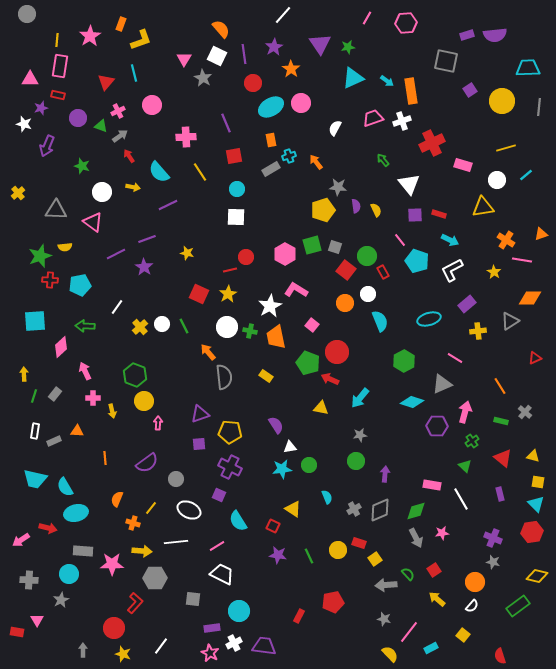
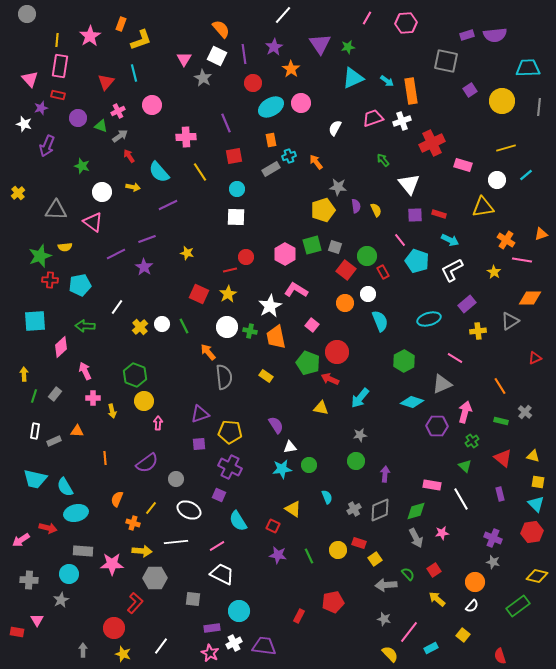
pink triangle at (30, 79): rotated 48 degrees clockwise
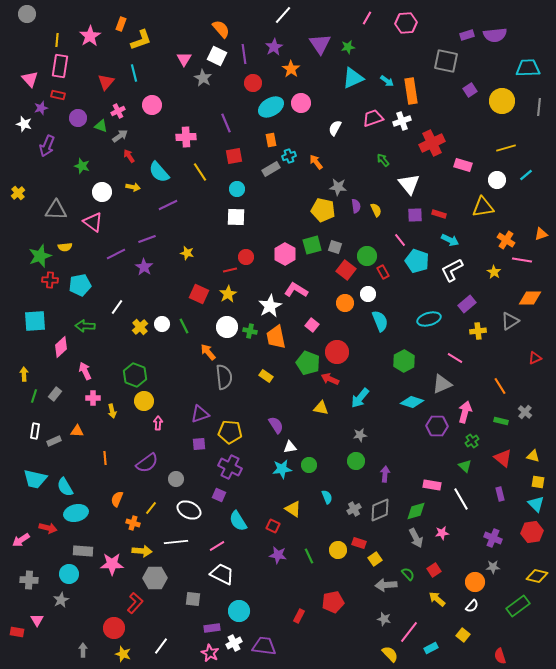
yellow pentagon at (323, 210): rotated 30 degrees clockwise
gray star at (493, 562): moved 5 px down; rotated 16 degrees counterclockwise
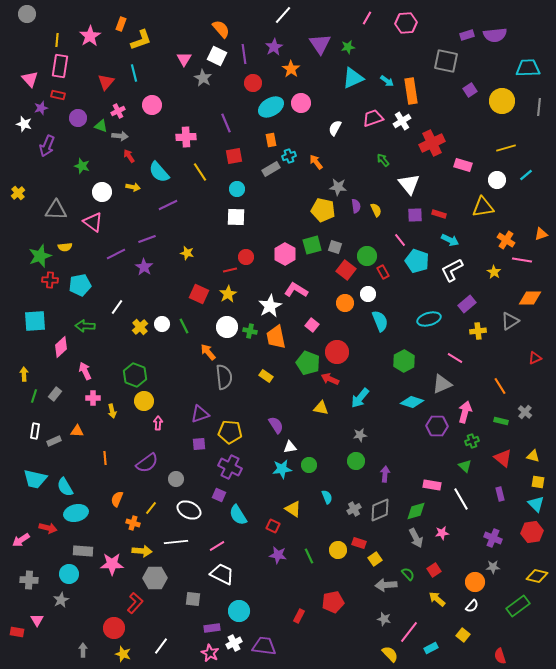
white cross at (402, 121): rotated 12 degrees counterclockwise
gray arrow at (120, 136): rotated 42 degrees clockwise
green cross at (472, 441): rotated 16 degrees clockwise
cyan semicircle at (238, 521): moved 6 px up
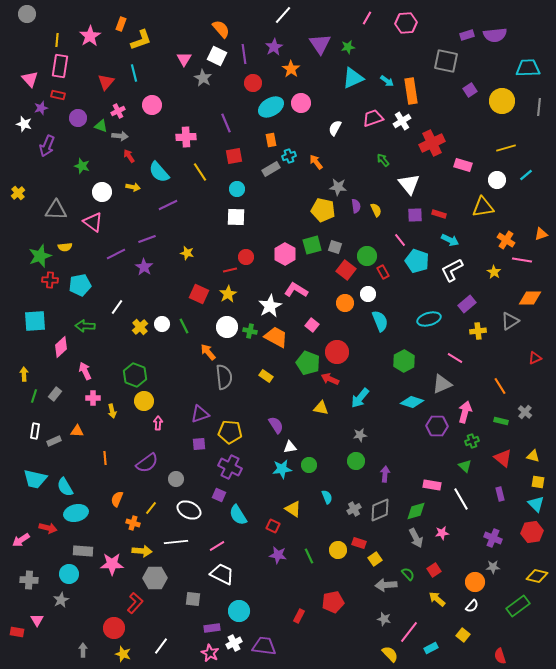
orange trapezoid at (276, 337): rotated 130 degrees clockwise
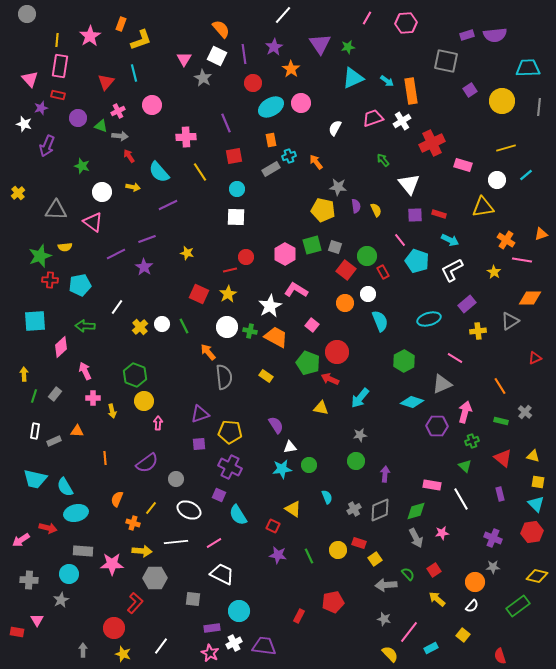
pink line at (217, 546): moved 3 px left, 3 px up
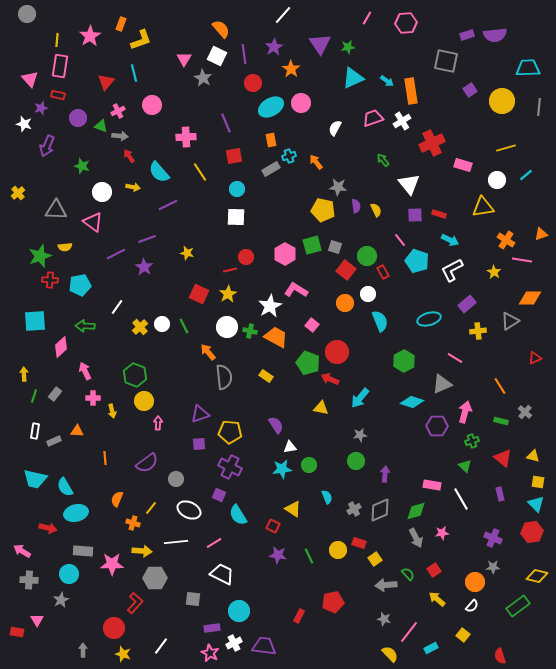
pink arrow at (21, 540): moved 1 px right, 11 px down; rotated 66 degrees clockwise
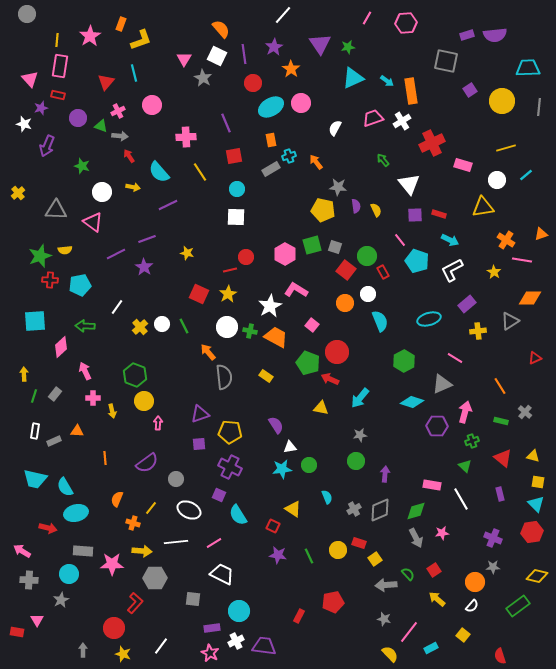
yellow semicircle at (65, 247): moved 3 px down
white cross at (234, 643): moved 2 px right, 2 px up
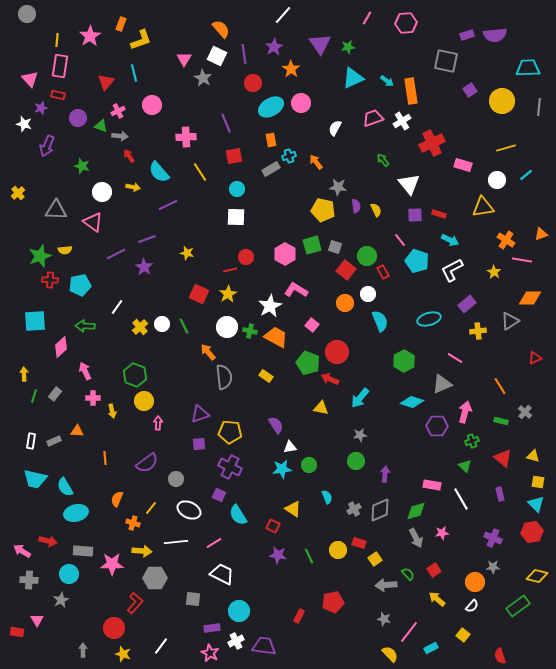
white rectangle at (35, 431): moved 4 px left, 10 px down
red arrow at (48, 528): moved 13 px down
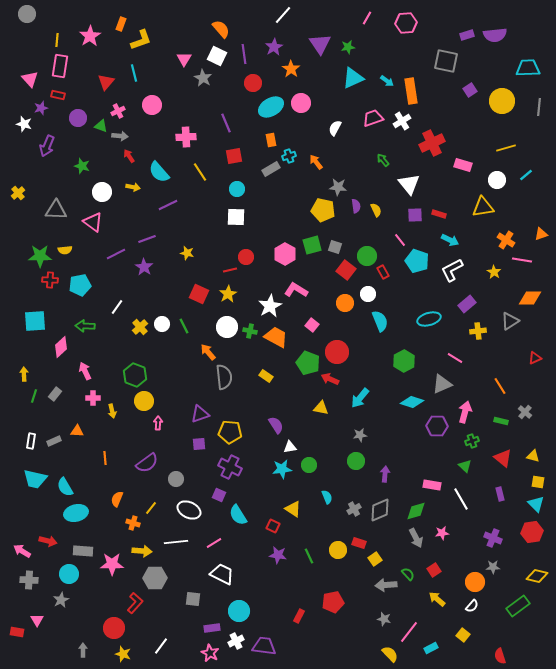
green star at (40, 256): rotated 20 degrees clockwise
